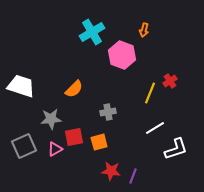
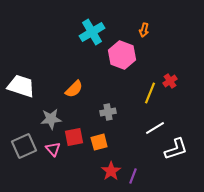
pink triangle: moved 2 px left; rotated 42 degrees counterclockwise
red star: rotated 30 degrees clockwise
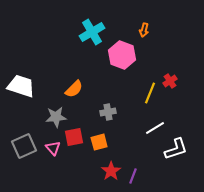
gray star: moved 5 px right, 2 px up
pink triangle: moved 1 px up
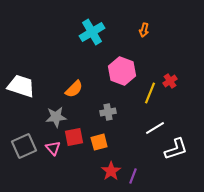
pink hexagon: moved 16 px down
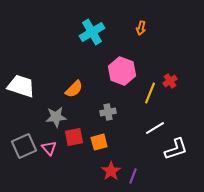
orange arrow: moved 3 px left, 2 px up
pink triangle: moved 4 px left
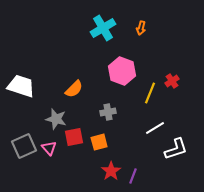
cyan cross: moved 11 px right, 4 px up
red cross: moved 2 px right
gray star: moved 2 px down; rotated 20 degrees clockwise
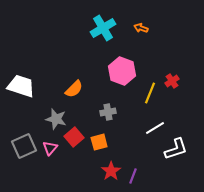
orange arrow: rotated 96 degrees clockwise
red square: rotated 30 degrees counterclockwise
pink triangle: moved 1 px right; rotated 21 degrees clockwise
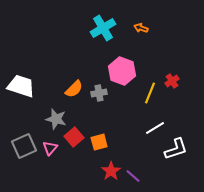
gray cross: moved 9 px left, 19 px up
purple line: rotated 70 degrees counterclockwise
